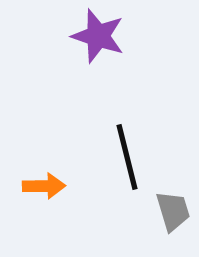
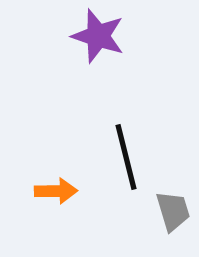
black line: moved 1 px left
orange arrow: moved 12 px right, 5 px down
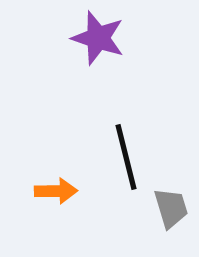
purple star: moved 2 px down
gray trapezoid: moved 2 px left, 3 px up
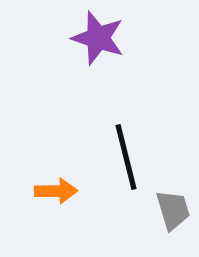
gray trapezoid: moved 2 px right, 2 px down
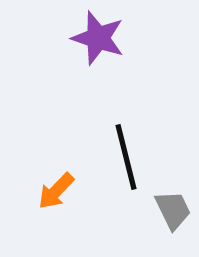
orange arrow: rotated 135 degrees clockwise
gray trapezoid: rotated 9 degrees counterclockwise
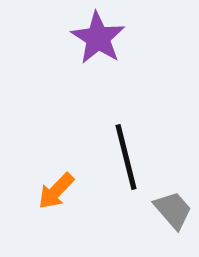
purple star: rotated 14 degrees clockwise
gray trapezoid: rotated 15 degrees counterclockwise
